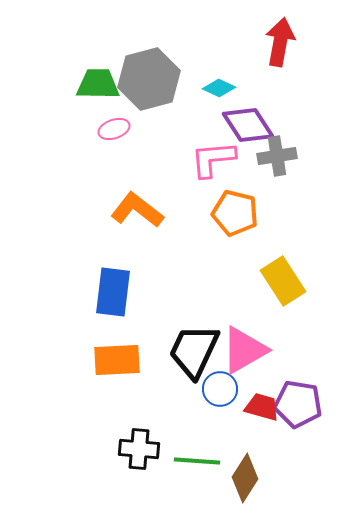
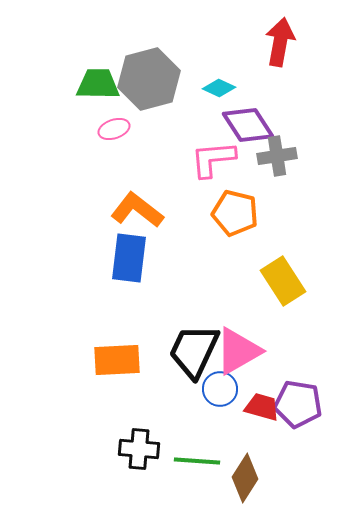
blue rectangle: moved 16 px right, 34 px up
pink triangle: moved 6 px left, 1 px down
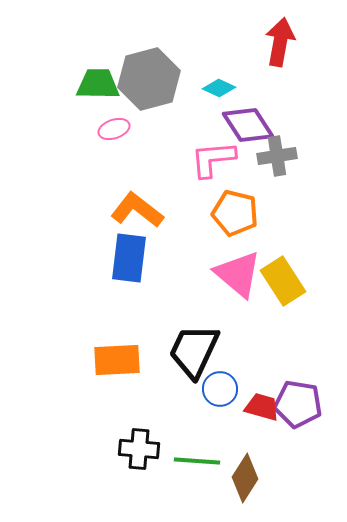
pink triangle: moved 77 px up; rotated 50 degrees counterclockwise
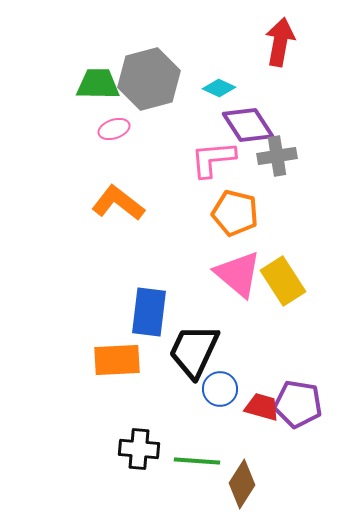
orange L-shape: moved 19 px left, 7 px up
blue rectangle: moved 20 px right, 54 px down
brown diamond: moved 3 px left, 6 px down
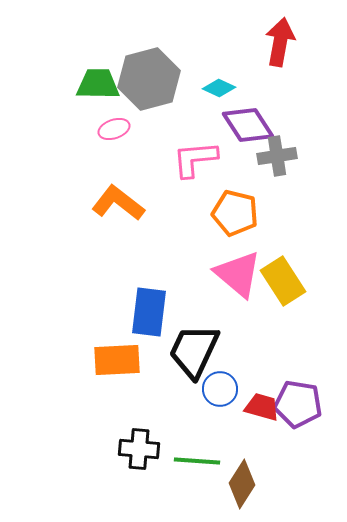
pink L-shape: moved 18 px left
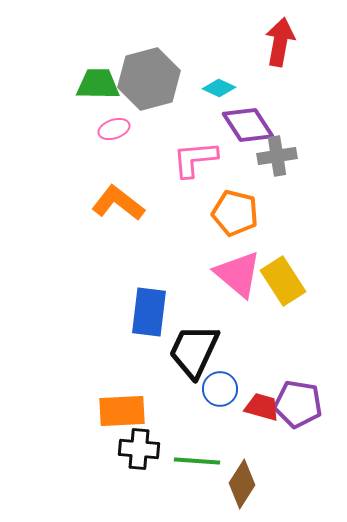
orange rectangle: moved 5 px right, 51 px down
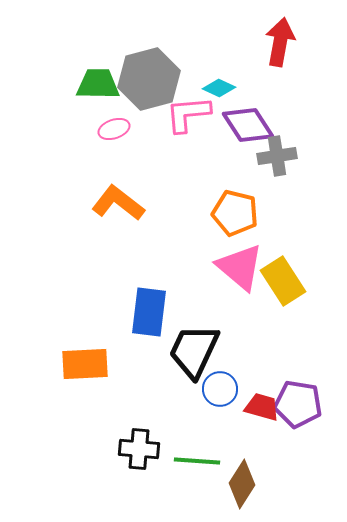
pink L-shape: moved 7 px left, 45 px up
pink triangle: moved 2 px right, 7 px up
orange rectangle: moved 37 px left, 47 px up
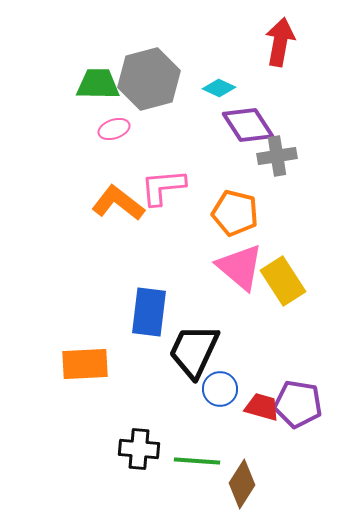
pink L-shape: moved 25 px left, 73 px down
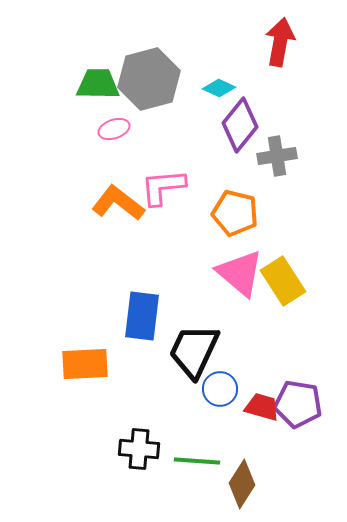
purple diamond: moved 8 px left; rotated 72 degrees clockwise
pink triangle: moved 6 px down
blue rectangle: moved 7 px left, 4 px down
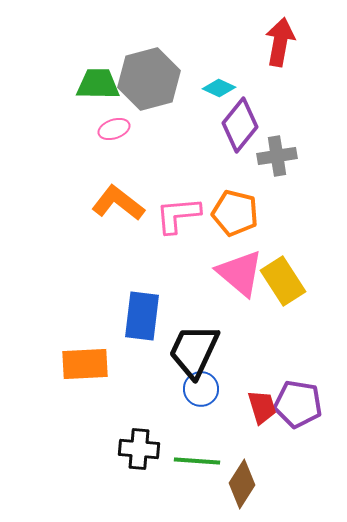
pink L-shape: moved 15 px right, 28 px down
blue circle: moved 19 px left
red trapezoid: rotated 57 degrees clockwise
